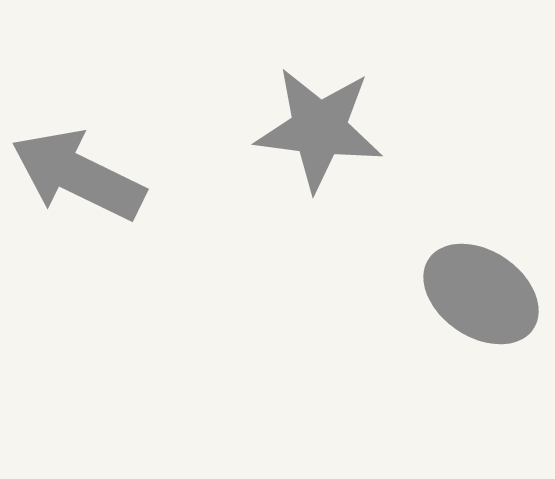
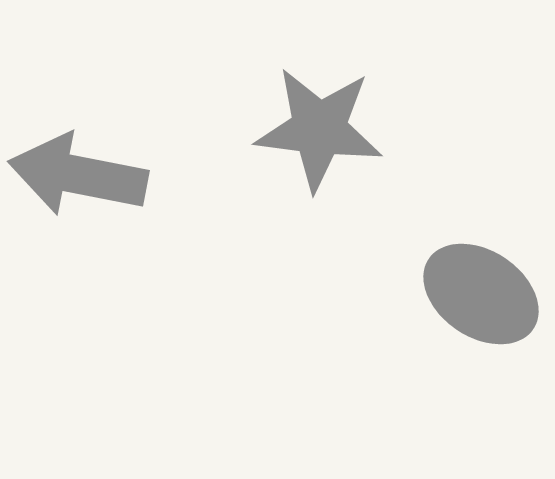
gray arrow: rotated 15 degrees counterclockwise
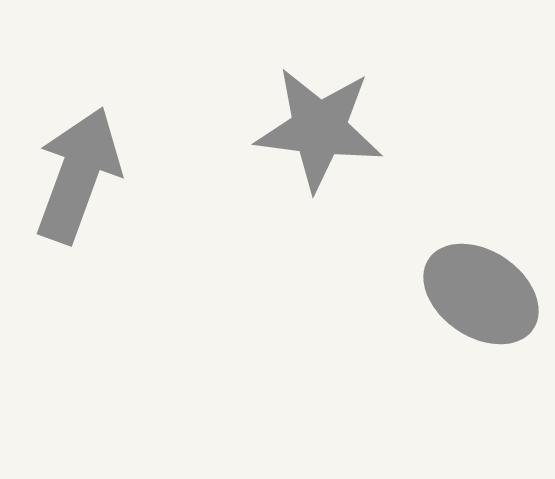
gray arrow: rotated 99 degrees clockwise
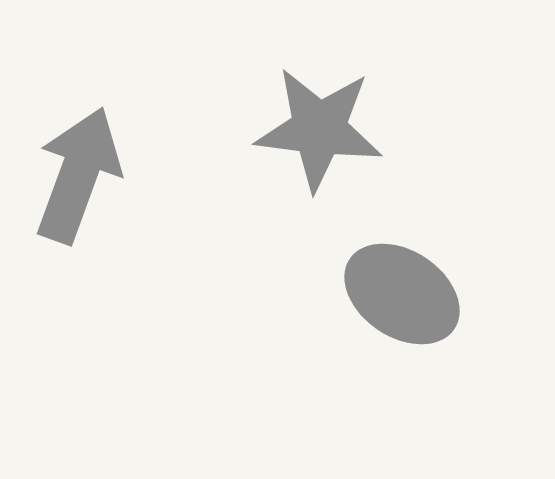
gray ellipse: moved 79 px left
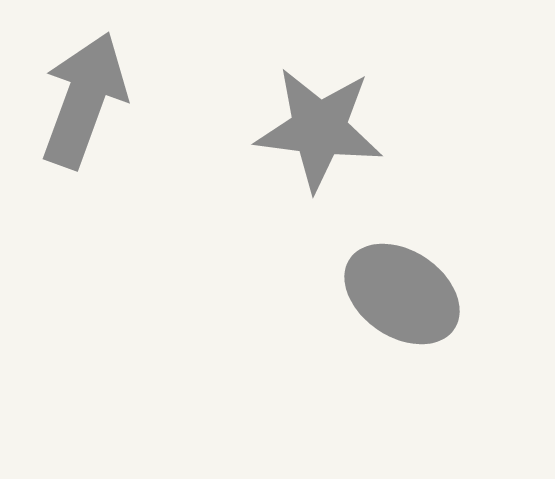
gray arrow: moved 6 px right, 75 px up
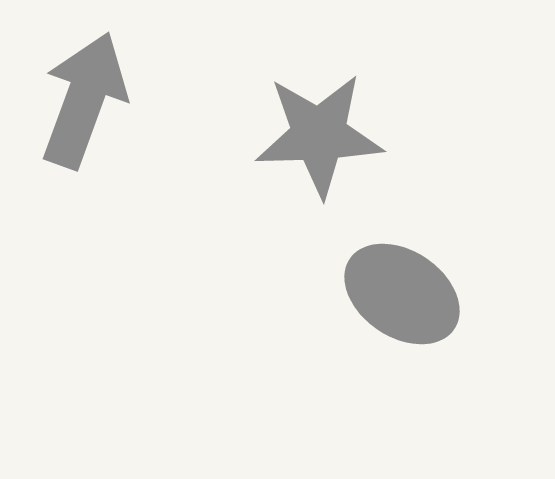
gray star: moved 6 px down; rotated 9 degrees counterclockwise
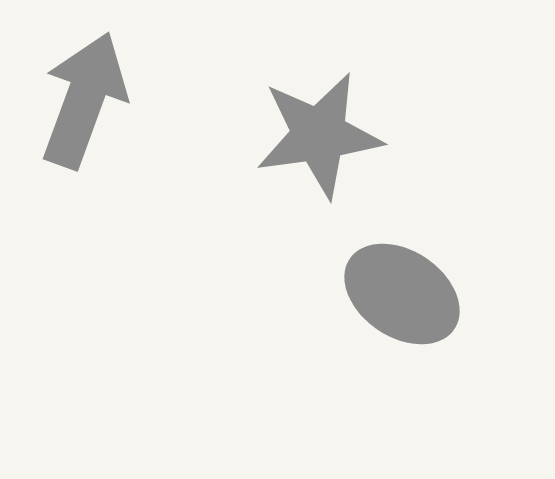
gray star: rotated 6 degrees counterclockwise
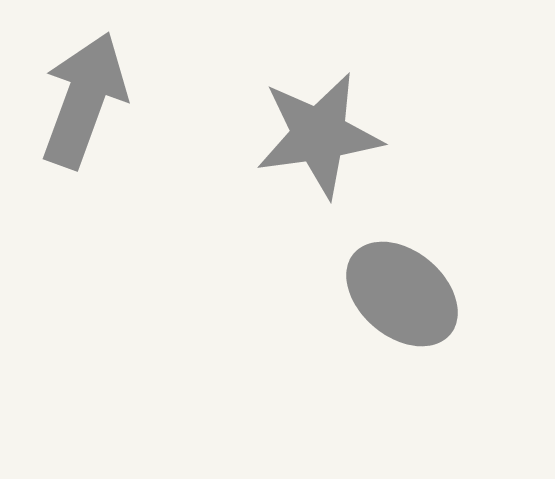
gray ellipse: rotated 6 degrees clockwise
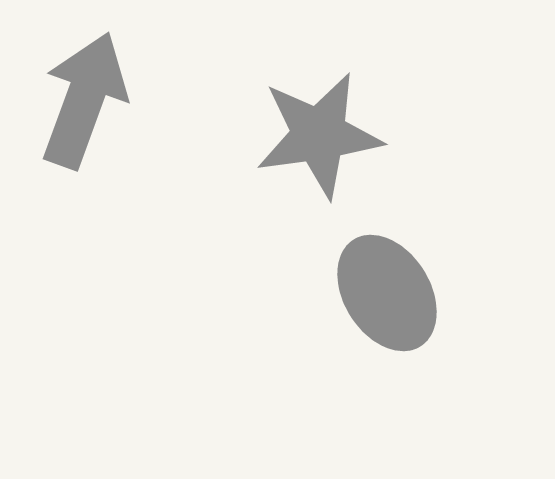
gray ellipse: moved 15 px left, 1 px up; rotated 18 degrees clockwise
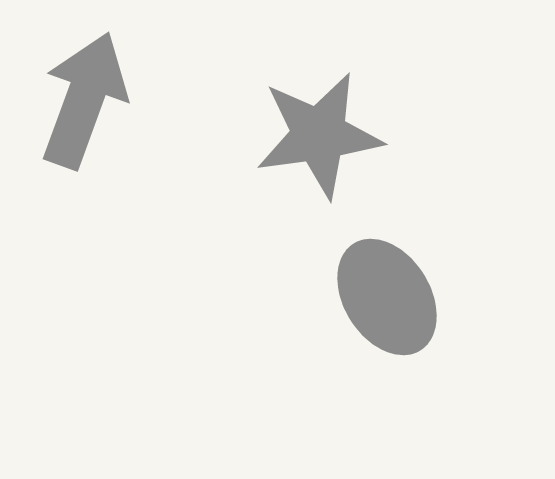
gray ellipse: moved 4 px down
